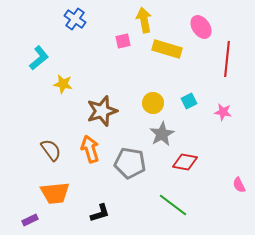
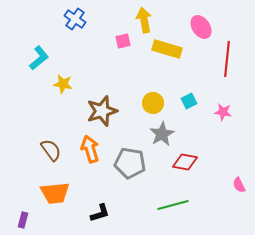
green line: rotated 52 degrees counterclockwise
purple rectangle: moved 7 px left; rotated 49 degrees counterclockwise
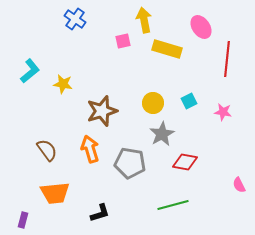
cyan L-shape: moved 9 px left, 13 px down
brown semicircle: moved 4 px left
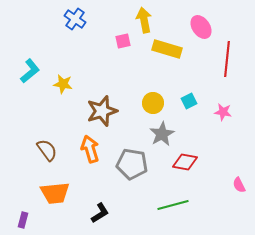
gray pentagon: moved 2 px right, 1 px down
black L-shape: rotated 15 degrees counterclockwise
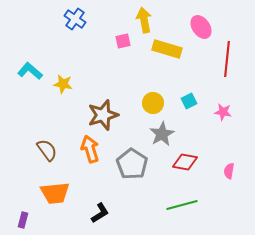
cyan L-shape: rotated 100 degrees counterclockwise
brown star: moved 1 px right, 4 px down
gray pentagon: rotated 24 degrees clockwise
pink semicircle: moved 10 px left, 14 px up; rotated 35 degrees clockwise
green line: moved 9 px right
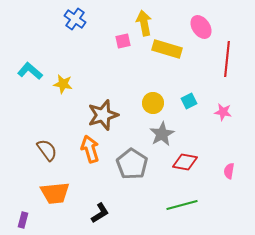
yellow arrow: moved 3 px down
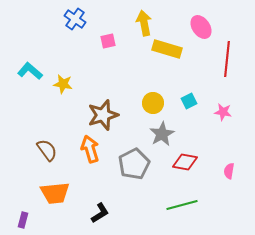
pink square: moved 15 px left
gray pentagon: moved 2 px right; rotated 12 degrees clockwise
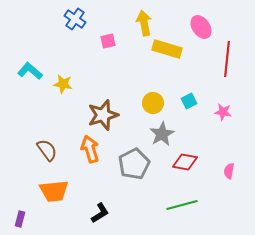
orange trapezoid: moved 1 px left, 2 px up
purple rectangle: moved 3 px left, 1 px up
